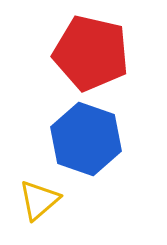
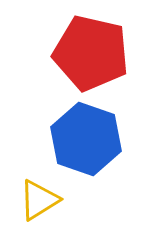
yellow triangle: rotated 9 degrees clockwise
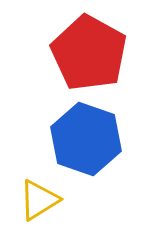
red pentagon: moved 2 px left; rotated 16 degrees clockwise
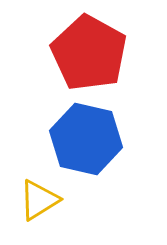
blue hexagon: rotated 6 degrees counterclockwise
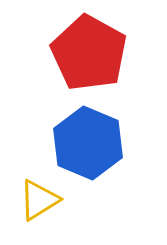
blue hexagon: moved 2 px right, 4 px down; rotated 10 degrees clockwise
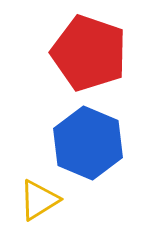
red pentagon: rotated 10 degrees counterclockwise
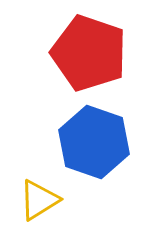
blue hexagon: moved 6 px right, 1 px up; rotated 4 degrees counterclockwise
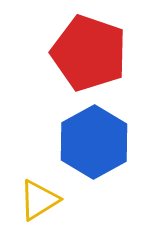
blue hexagon: rotated 12 degrees clockwise
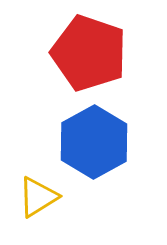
yellow triangle: moved 1 px left, 3 px up
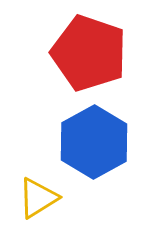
yellow triangle: moved 1 px down
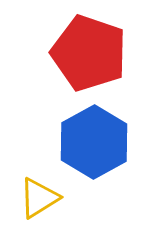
yellow triangle: moved 1 px right
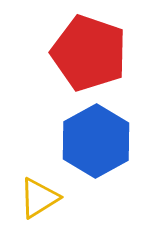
blue hexagon: moved 2 px right, 1 px up
